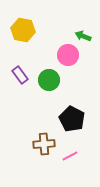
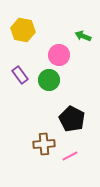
pink circle: moved 9 px left
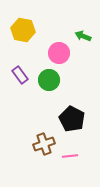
pink circle: moved 2 px up
brown cross: rotated 15 degrees counterclockwise
pink line: rotated 21 degrees clockwise
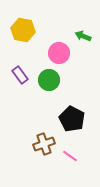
pink line: rotated 42 degrees clockwise
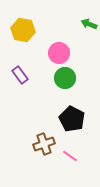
green arrow: moved 6 px right, 12 px up
green circle: moved 16 px right, 2 px up
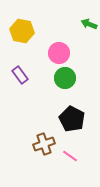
yellow hexagon: moved 1 px left, 1 px down
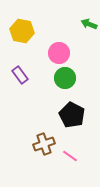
black pentagon: moved 4 px up
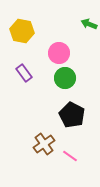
purple rectangle: moved 4 px right, 2 px up
brown cross: rotated 15 degrees counterclockwise
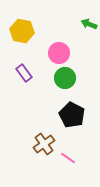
pink line: moved 2 px left, 2 px down
